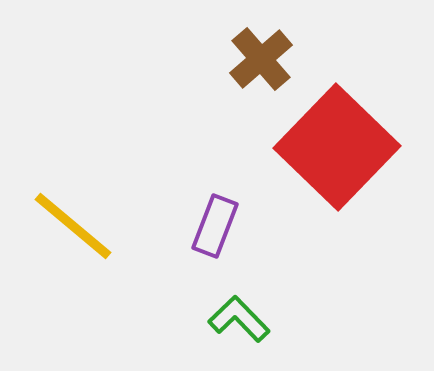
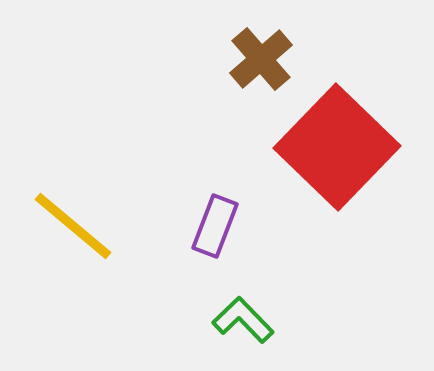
green L-shape: moved 4 px right, 1 px down
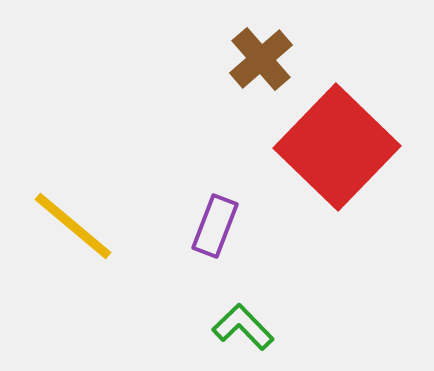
green L-shape: moved 7 px down
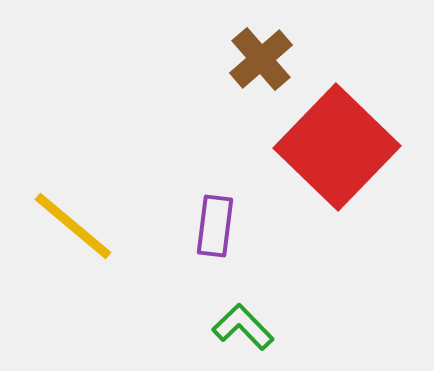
purple rectangle: rotated 14 degrees counterclockwise
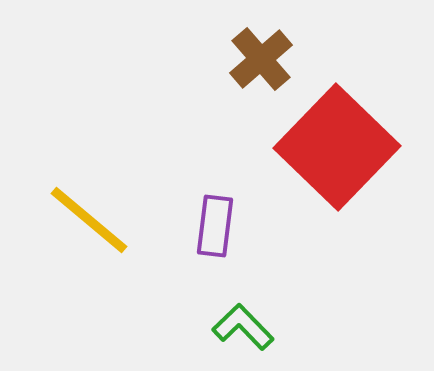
yellow line: moved 16 px right, 6 px up
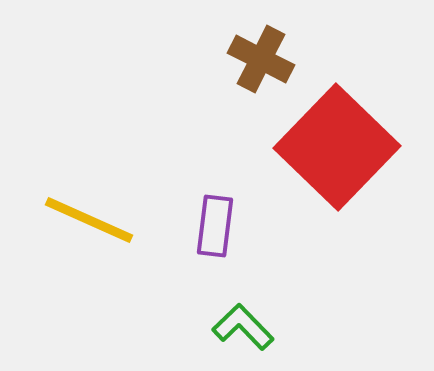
brown cross: rotated 22 degrees counterclockwise
yellow line: rotated 16 degrees counterclockwise
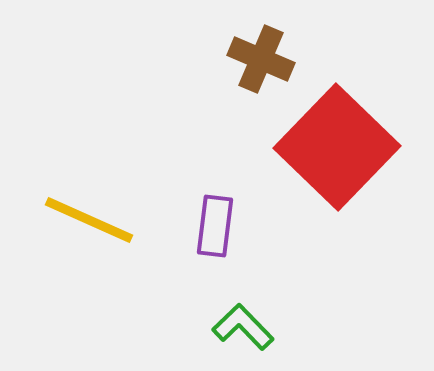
brown cross: rotated 4 degrees counterclockwise
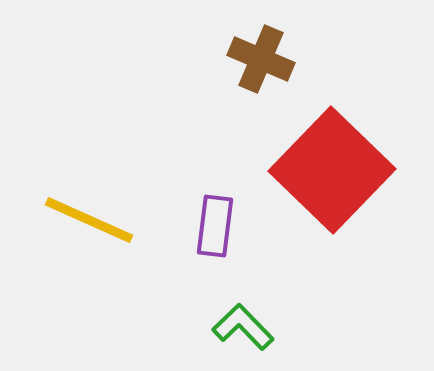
red square: moved 5 px left, 23 px down
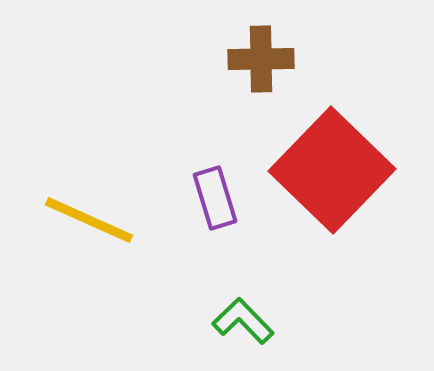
brown cross: rotated 24 degrees counterclockwise
purple rectangle: moved 28 px up; rotated 24 degrees counterclockwise
green L-shape: moved 6 px up
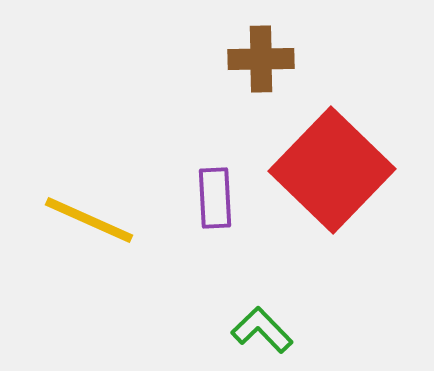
purple rectangle: rotated 14 degrees clockwise
green L-shape: moved 19 px right, 9 px down
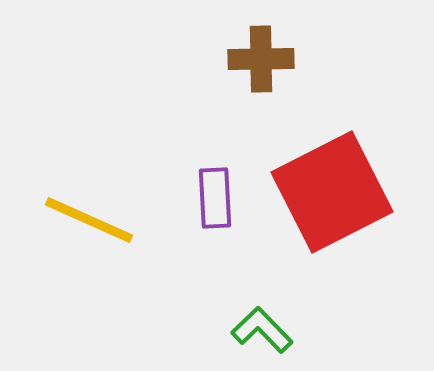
red square: moved 22 px down; rotated 19 degrees clockwise
